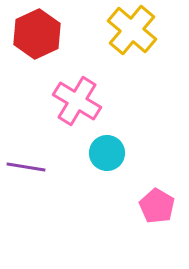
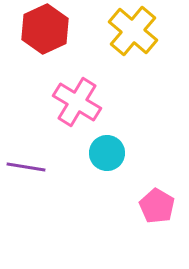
yellow cross: moved 1 px right, 1 px down
red hexagon: moved 8 px right, 5 px up
pink cross: moved 1 px down
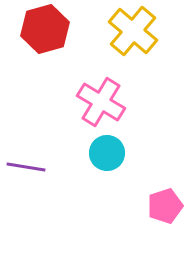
red hexagon: rotated 9 degrees clockwise
pink cross: moved 24 px right
pink pentagon: moved 8 px right; rotated 24 degrees clockwise
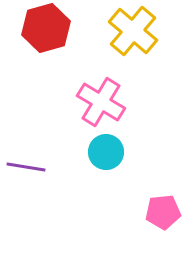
red hexagon: moved 1 px right, 1 px up
cyan circle: moved 1 px left, 1 px up
pink pentagon: moved 2 px left, 6 px down; rotated 12 degrees clockwise
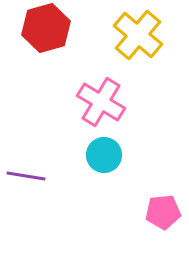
yellow cross: moved 5 px right, 4 px down
cyan circle: moved 2 px left, 3 px down
purple line: moved 9 px down
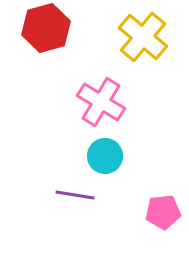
yellow cross: moved 5 px right, 2 px down
cyan circle: moved 1 px right, 1 px down
purple line: moved 49 px right, 19 px down
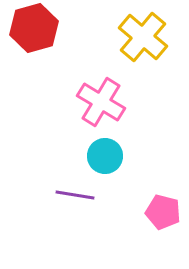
red hexagon: moved 12 px left
pink pentagon: rotated 20 degrees clockwise
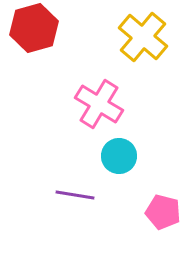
pink cross: moved 2 px left, 2 px down
cyan circle: moved 14 px right
